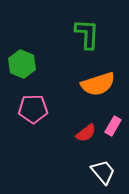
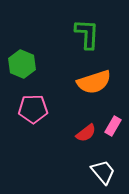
orange semicircle: moved 4 px left, 2 px up
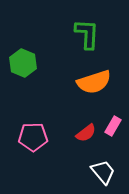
green hexagon: moved 1 px right, 1 px up
pink pentagon: moved 28 px down
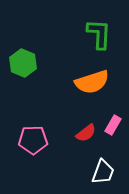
green L-shape: moved 12 px right
orange semicircle: moved 2 px left
pink rectangle: moved 1 px up
pink pentagon: moved 3 px down
white trapezoid: rotated 60 degrees clockwise
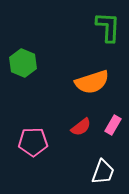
green L-shape: moved 9 px right, 7 px up
red semicircle: moved 5 px left, 6 px up
pink pentagon: moved 2 px down
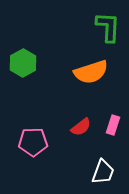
green hexagon: rotated 8 degrees clockwise
orange semicircle: moved 1 px left, 10 px up
pink rectangle: rotated 12 degrees counterclockwise
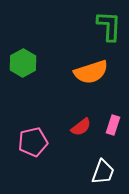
green L-shape: moved 1 px right, 1 px up
pink pentagon: rotated 12 degrees counterclockwise
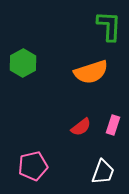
pink pentagon: moved 24 px down
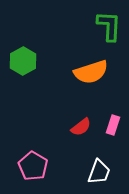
green hexagon: moved 2 px up
pink pentagon: rotated 28 degrees counterclockwise
white trapezoid: moved 4 px left
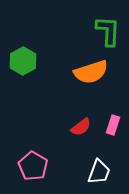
green L-shape: moved 1 px left, 5 px down
